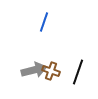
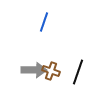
gray arrow: rotated 15 degrees clockwise
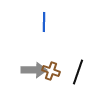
blue line: rotated 18 degrees counterclockwise
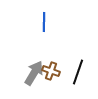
gray arrow: moved 3 px down; rotated 60 degrees counterclockwise
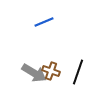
blue line: rotated 66 degrees clockwise
gray arrow: rotated 90 degrees clockwise
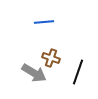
blue line: rotated 18 degrees clockwise
brown cross: moved 13 px up
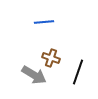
gray arrow: moved 2 px down
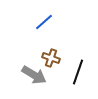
blue line: rotated 36 degrees counterclockwise
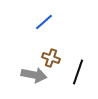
gray arrow: rotated 20 degrees counterclockwise
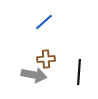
brown cross: moved 5 px left, 1 px down; rotated 24 degrees counterclockwise
black line: moved 1 px right; rotated 15 degrees counterclockwise
